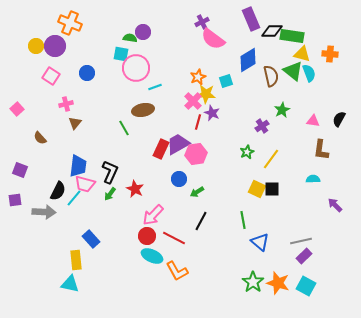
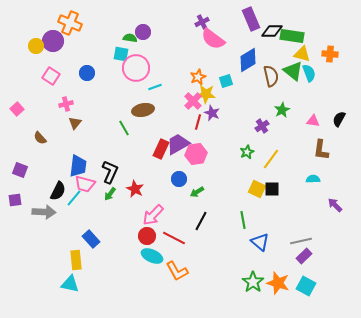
purple circle at (55, 46): moved 2 px left, 5 px up
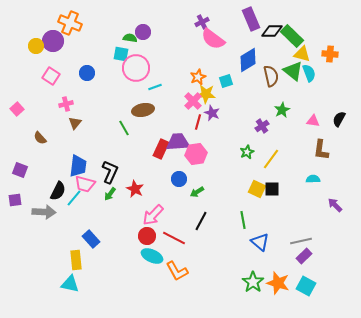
green rectangle at (292, 36): rotated 35 degrees clockwise
purple trapezoid at (178, 144): moved 2 px up; rotated 25 degrees clockwise
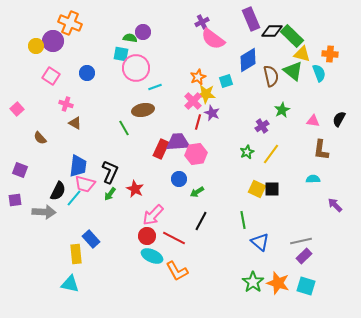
cyan semicircle at (309, 73): moved 10 px right
pink cross at (66, 104): rotated 32 degrees clockwise
brown triangle at (75, 123): rotated 40 degrees counterclockwise
yellow line at (271, 159): moved 5 px up
yellow rectangle at (76, 260): moved 6 px up
cyan square at (306, 286): rotated 12 degrees counterclockwise
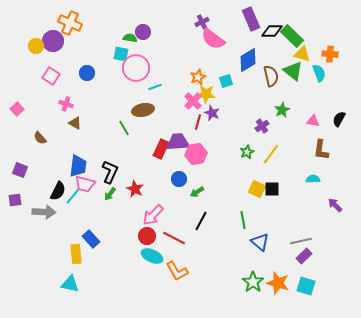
cyan line at (74, 198): moved 1 px left, 2 px up
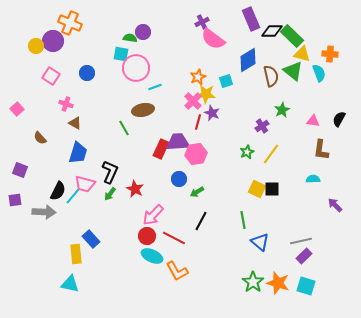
blue trapezoid at (78, 166): moved 13 px up; rotated 10 degrees clockwise
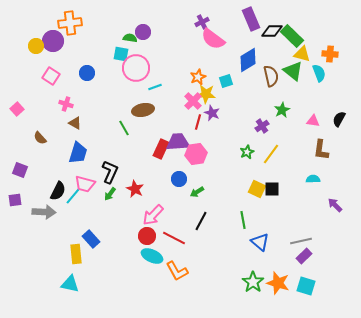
orange cross at (70, 23): rotated 30 degrees counterclockwise
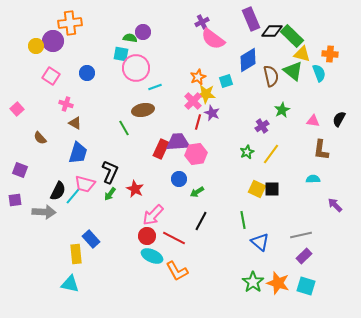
gray line at (301, 241): moved 6 px up
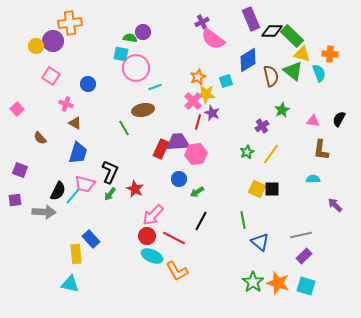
blue circle at (87, 73): moved 1 px right, 11 px down
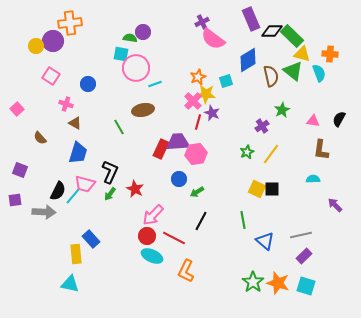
cyan line at (155, 87): moved 3 px up
green line at (124, 128): moved 5 px left, 1 px up
blue triangle at (260, 242): moved 5 px right, 1 px up
orange L-shape at (177, 271): moved 9 px right; rotated 55 degrees clockwise
